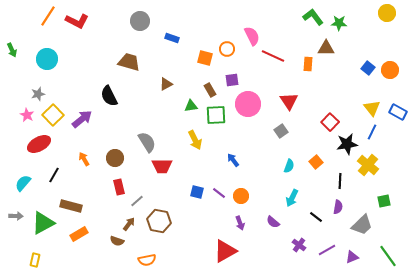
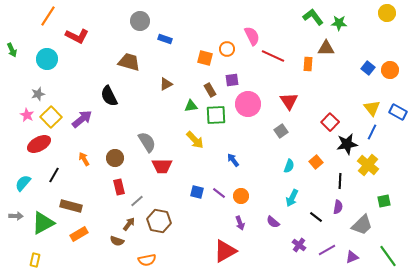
red L-shape at (77, 21): moved 15 px down
blue rectangle at (172, 38): moved 7 px left, 1 px down
yellow square at (53, 115): moved 2 px left, 2 px down
yellow arrow at (195, 140): rotated 18 degrees counterclockwise
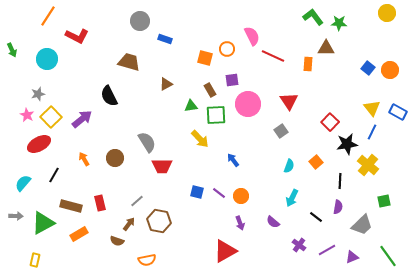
yellow arrow at (195, 140): moved 5 px right, 1 px up
red rectangle at (119, 187): moved 19 px left, 16 px down
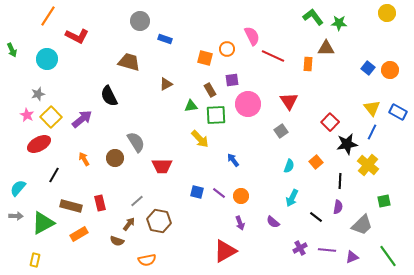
gray semicircle at (147, 142): moved 11 px left
cyan semicircle at (23, 183): moved 5 px left, 5 px down
purple cross at (299, 245): moved 1 px right, 3 px down; rotated 24 degrees clockwise
purple line at (327, 250): rotated 36 degrees clockwise
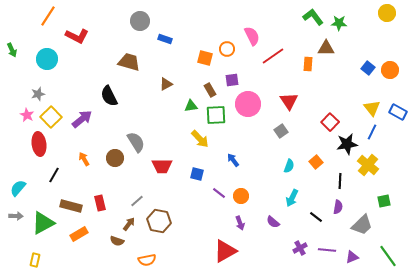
red line at (273, 56): rotated 60 degrees counterclockwise
red ellipse at (39, 144): rotated 70 degrees counterclockwise
blue square at (197, 192): moved 18 px up
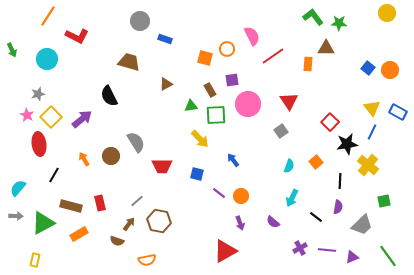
brown circle at (115, 158): moved 4 px left, 2 px up
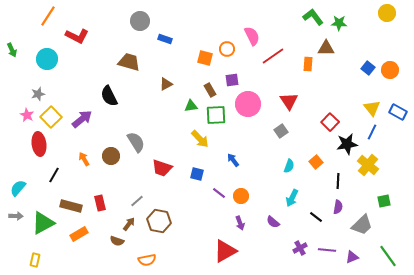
red trapezoid at (162, 166): moved 2 px down; rotated 20 degrees clockwise
black line at (340, 181): moved 2 px left
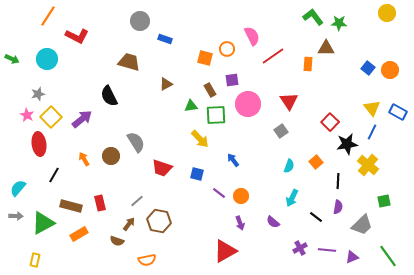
green arrow at (12, 50): moved 9 px down; rotated 40 degrees counterclockwise
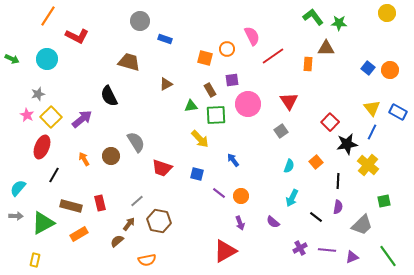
red ellipse at (39, 144): moved 3 px right, 3 px down; rotated 30 degrees clockwise
brown semicircle at (117, 241): rotated 120 degrees clockwise
